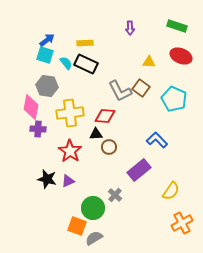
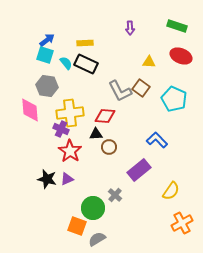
pink diamond: moved 1 px left, 3 px down; rotated 15 degrees counterclockwise
purple cross: moved 23 px right; rotated 21 degrees clockwise
purple triangle: moved 1 px left, 2 px up
gray semicircle: moved 3 px right, 1 px down
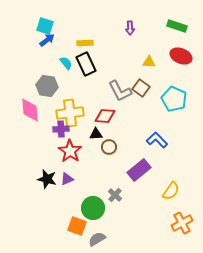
cyan square: moved 29 px up
black rectangle: rotated 40 degrees clockwise
purple cross: rotated 28 degrees counterclockwise
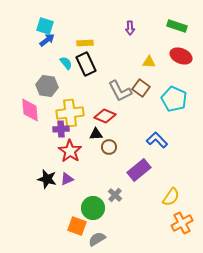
red diamond: rotated 20 degrees clockwise
yellow semicircle: moved 6 px down
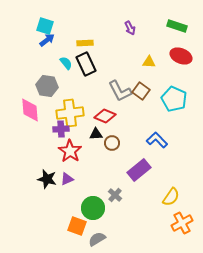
purple arrow: rotated 24 degrees counterclockwise
brown square: moved 3 px down
brown circle: moved 3 px right, 4 px up
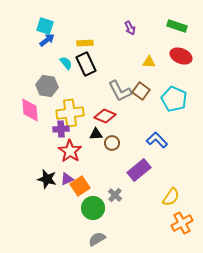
orange square: moved 3 px right, 40 px up; rotated 36 degrees clockwise
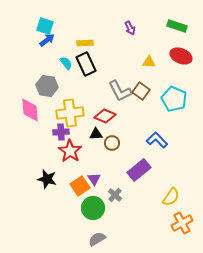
purple cross: moved 3 px down
purple triangle: moved 27 px right; rotated 40 degrees counterclockwise
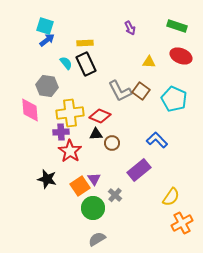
red diamond: moved 5 px left
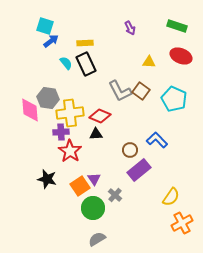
blue arrow: moved 4 px right, 1 px down
gray hexagon: moved 1 px right, 12 px down
brown circle: moved 18 px right, 7 px down
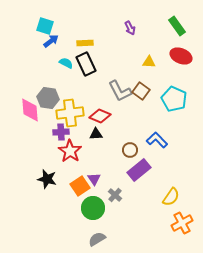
green rectangle: rotated 36 degrees clockwise
cyan semicircle: rotated 24 degrees counterclockwise
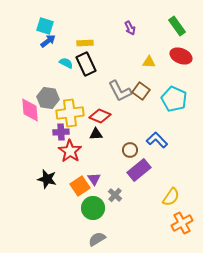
blue arrow: moved 3 px left
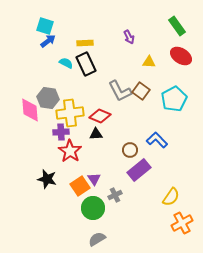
purple arrow: moved 1 px left, 9 px down
red ellipse: rotated 10 degrees clockwise
cyan pentagon: rotated 20 degrees clockwise
gray cross: rotated 24 degrees clockwise
